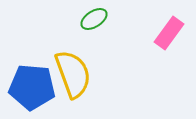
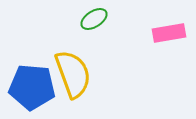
pink rectangle: rotated 44 degrees clockwise
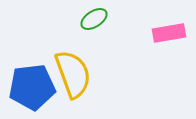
blue pentagon: rotated 12 degrees counterclockwise
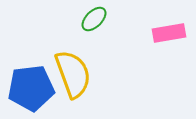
green ellipse: rotated 12 degrees counterclockwise
blue pentagon: moved 1 px left, 1 px down
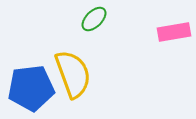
pink rectangle: moved 5 px right, 1 px up
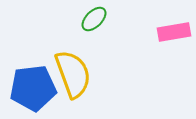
blue pentagon: moved 2 px right
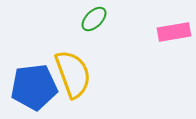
blue pentagon: moved 1 px right, 1 px up
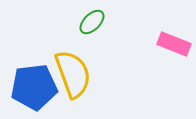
green ellipse: moved 2 px left, 3 px down
pink rectangle: moved 12 px down; rotated 32 degrees clockwise
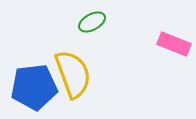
green ellipse: rotated 16 degrees clockwise
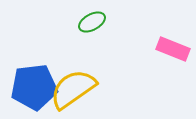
pink rectangle: moved 1 px left, 5 px down
yellow semicircle: moved 15 px down; rotated 105 degrees counterclockwise
